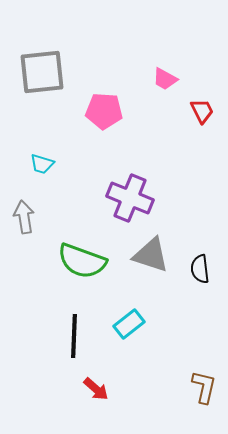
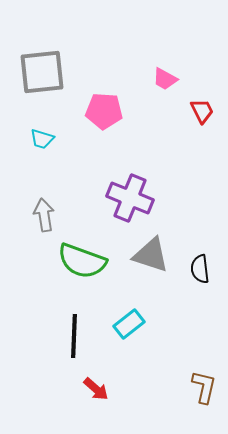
cyan trapezoid: moved 25 px up
gray arrow: moved 20 px right, 2 px up
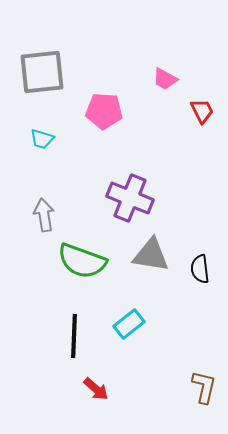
gray triangle: rotated 9 degrees counterclockwise
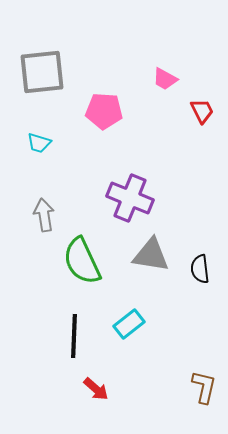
cyan trapezoid: moved 3 px left, 4 px down
green semicircle: rotated 45 degrees clockwise
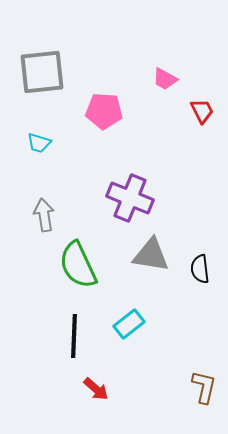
green semicircle: moved 4 px left, 4 px down
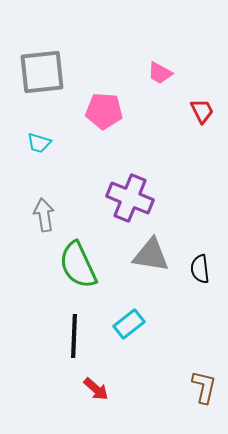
pink trapezoid: moved 5 px left, 6 px up
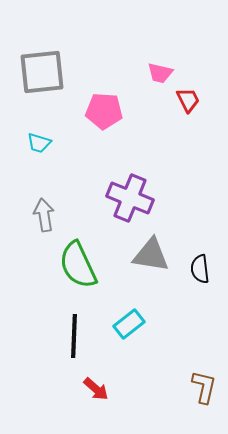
pink trapezoid: rotated 16 degrees counterclockwise
red trapezoid: moved 14 px left, 11 px up
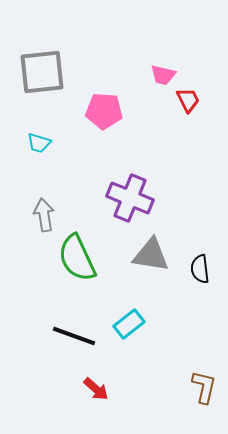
pink trapezoid: moved 3 px right, 2 px down
green semicircle: moved 1 px left, 7 px up
black line: rotated 72 degrees counterclockwise
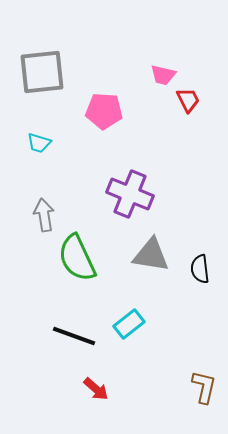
purple cross: moved 4 px up
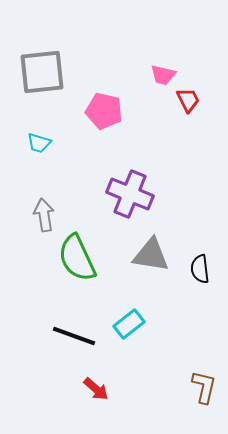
pink pentagon: rotated 9 degrees clockwise
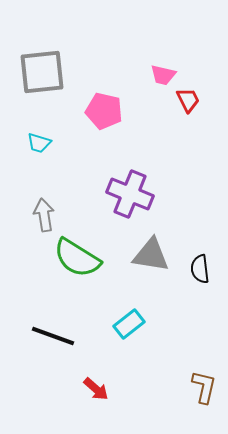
green semicircle: rotated 33 degrees counterclockwise
black line: moved 21 px left
